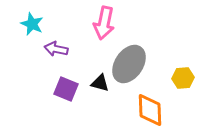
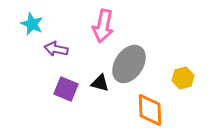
pink arrow: moved 1 px left, 3 px down
yellow hexagon: rotated 10 degrees counterclockwise
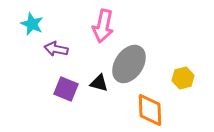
black triangle: moved 1 px left
